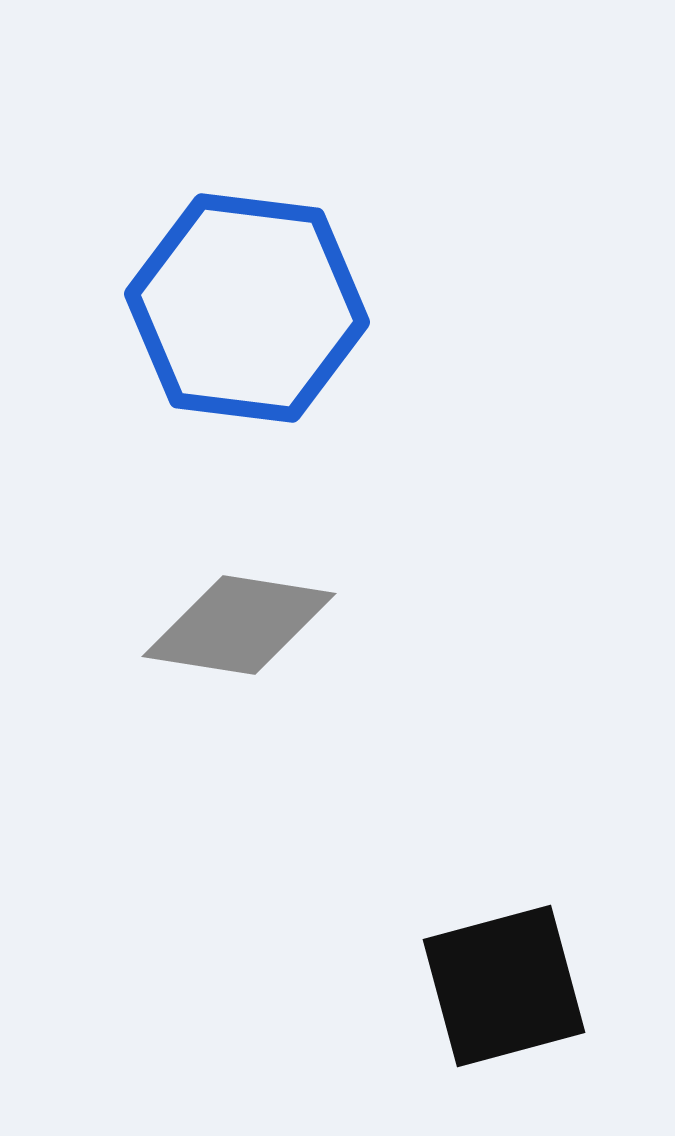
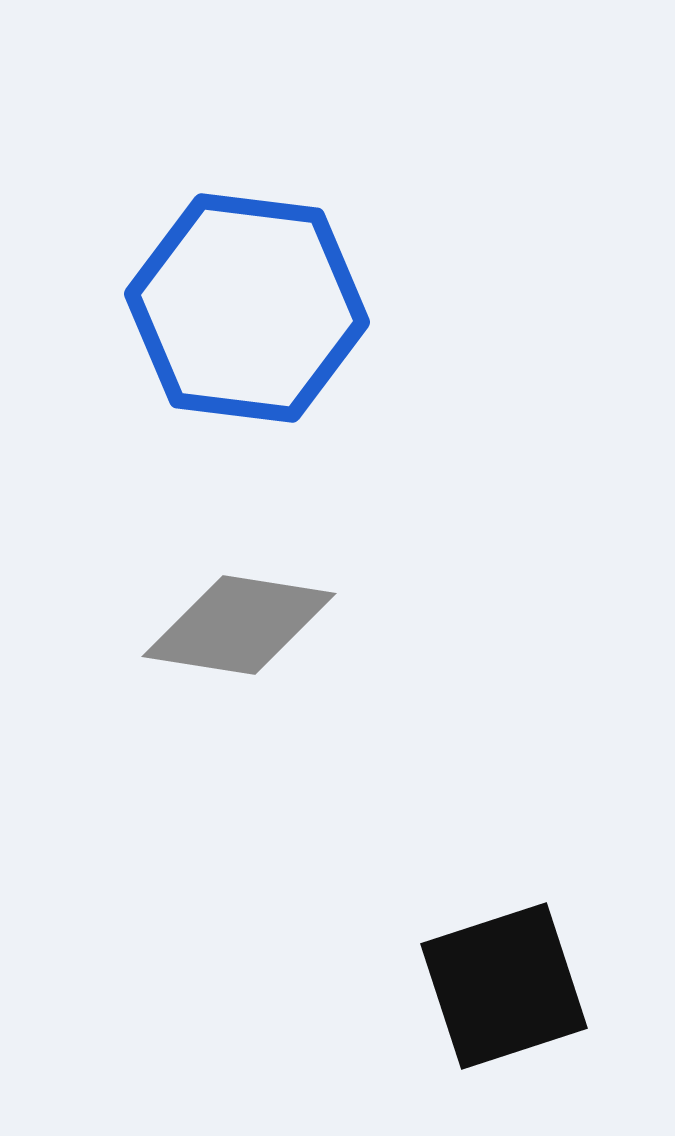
black square: rotated 3 degrees counterclockwise
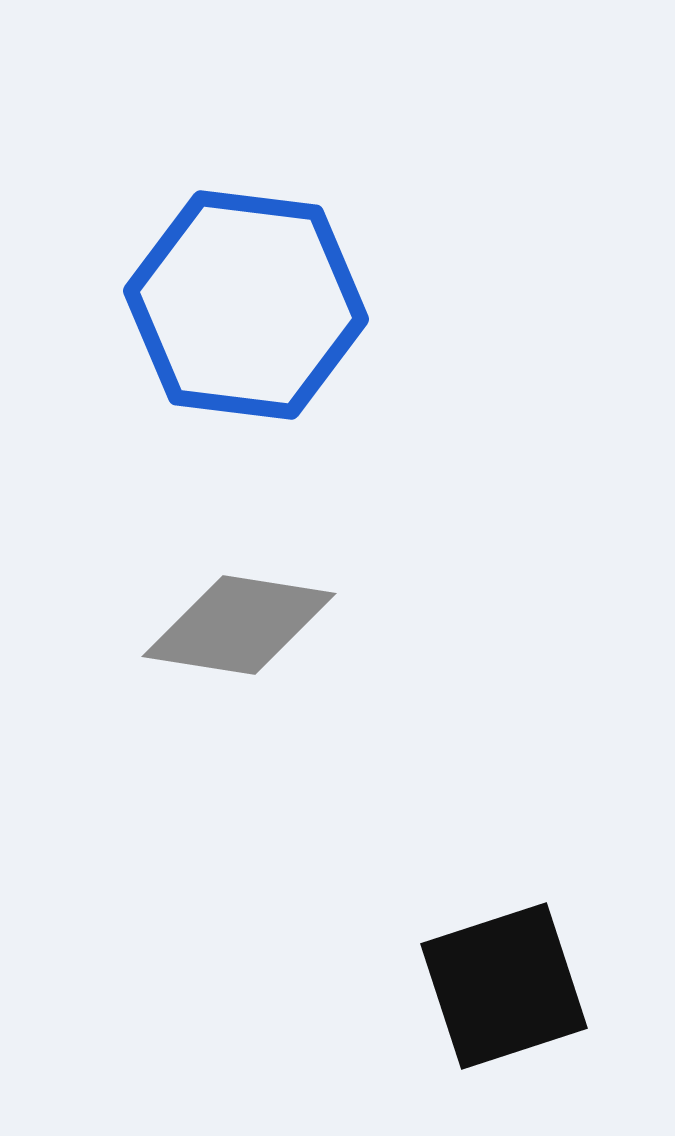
blue hexagon: moved 1 px left, 3 px up
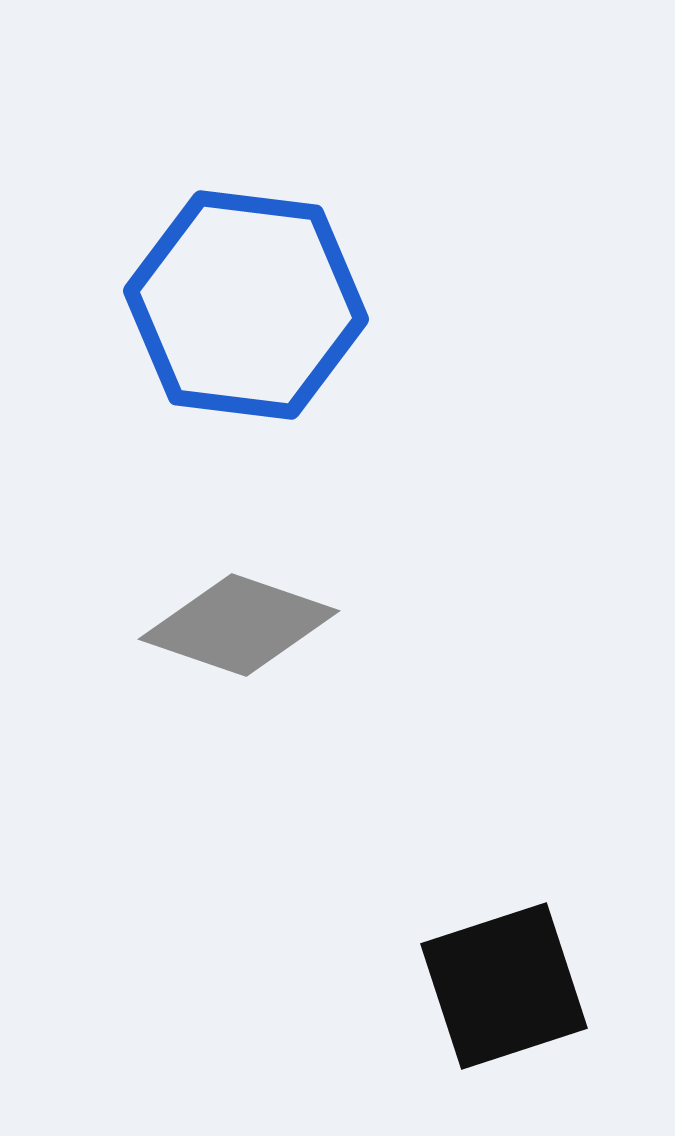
gray diamond: rotated 10 degrees clockwise
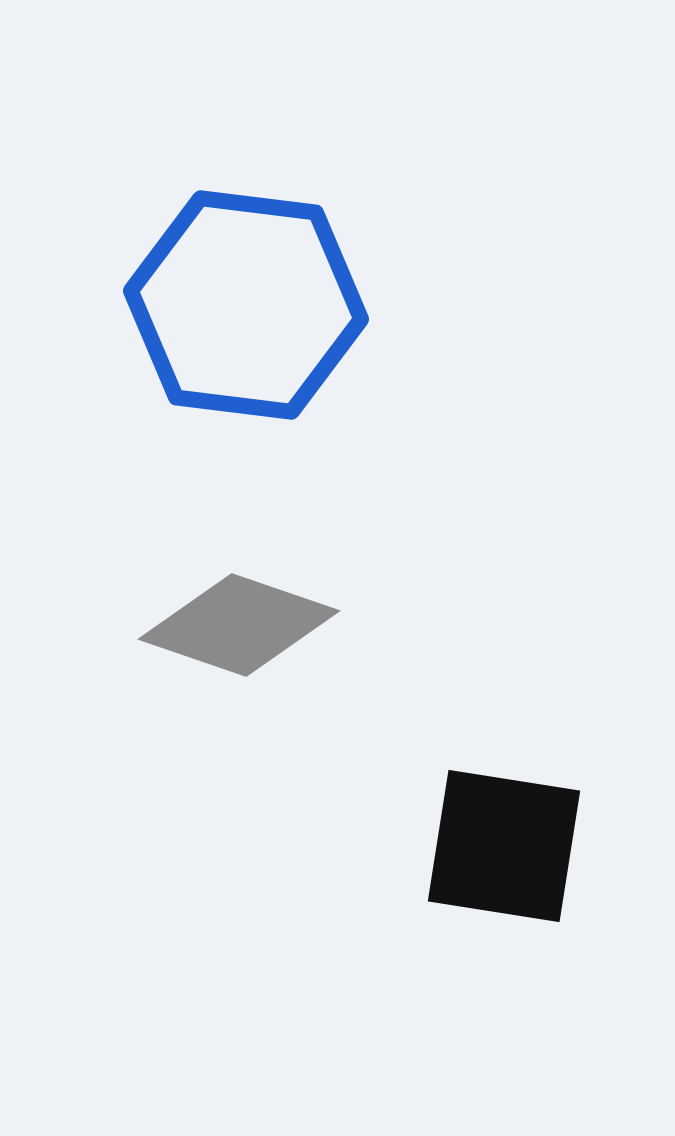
black square: moved 140 px up; rotated 27 degrees clockwise
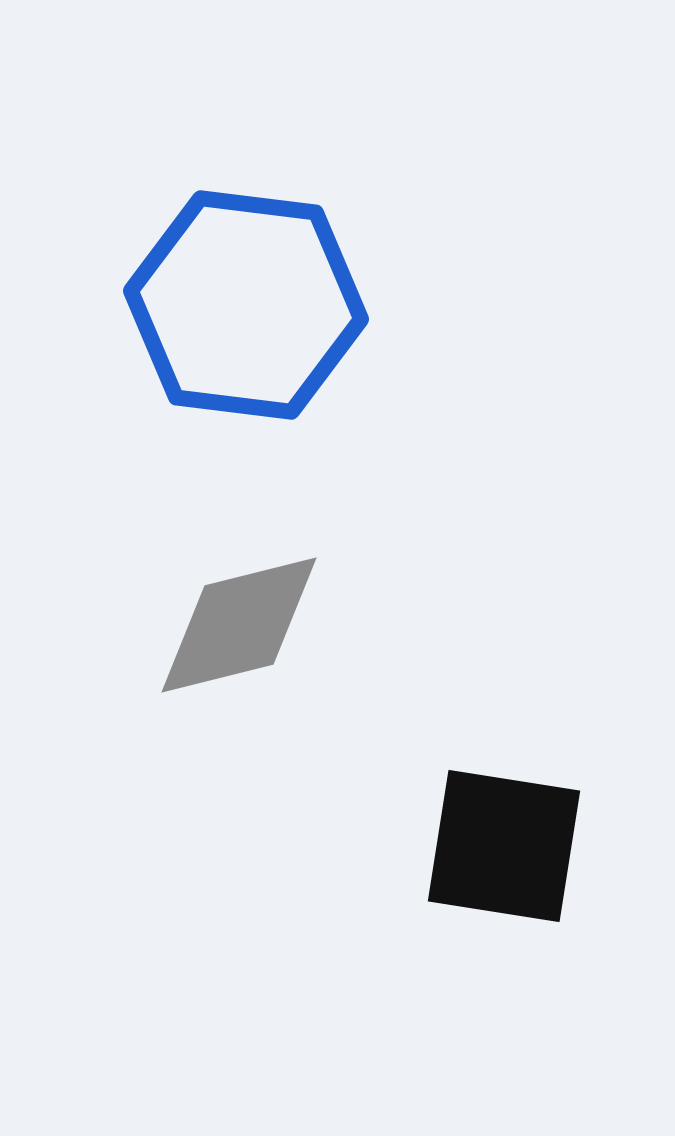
gray diamond: rotated 33 degrees counterclockwise
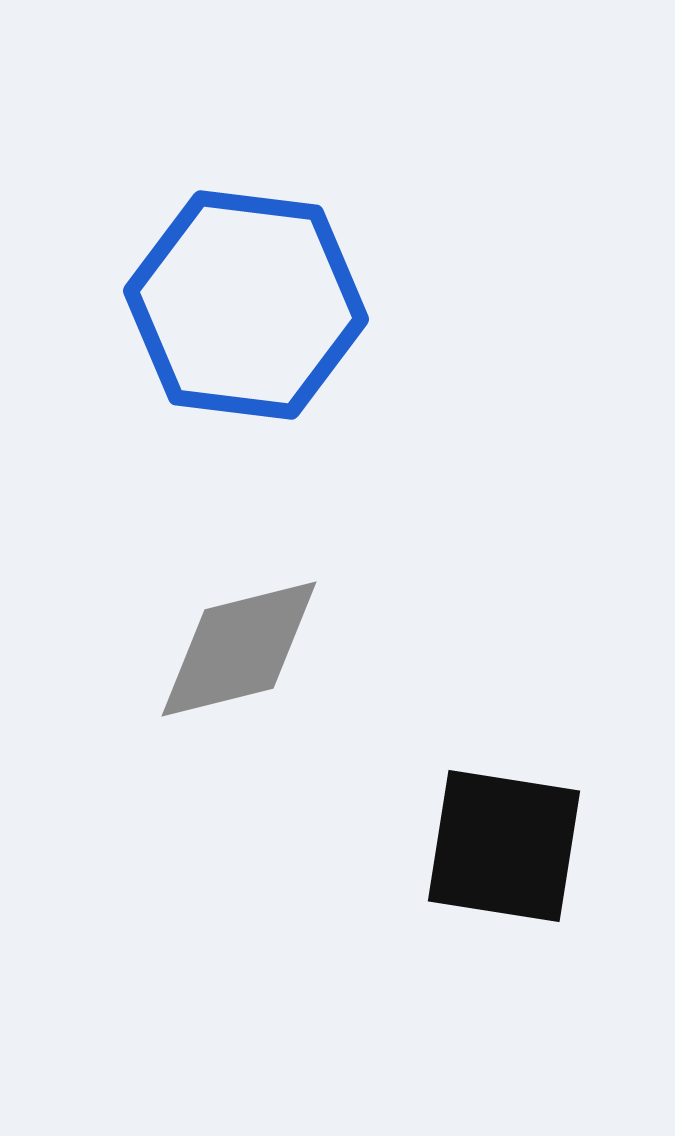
gray diamond: moved 24 px down
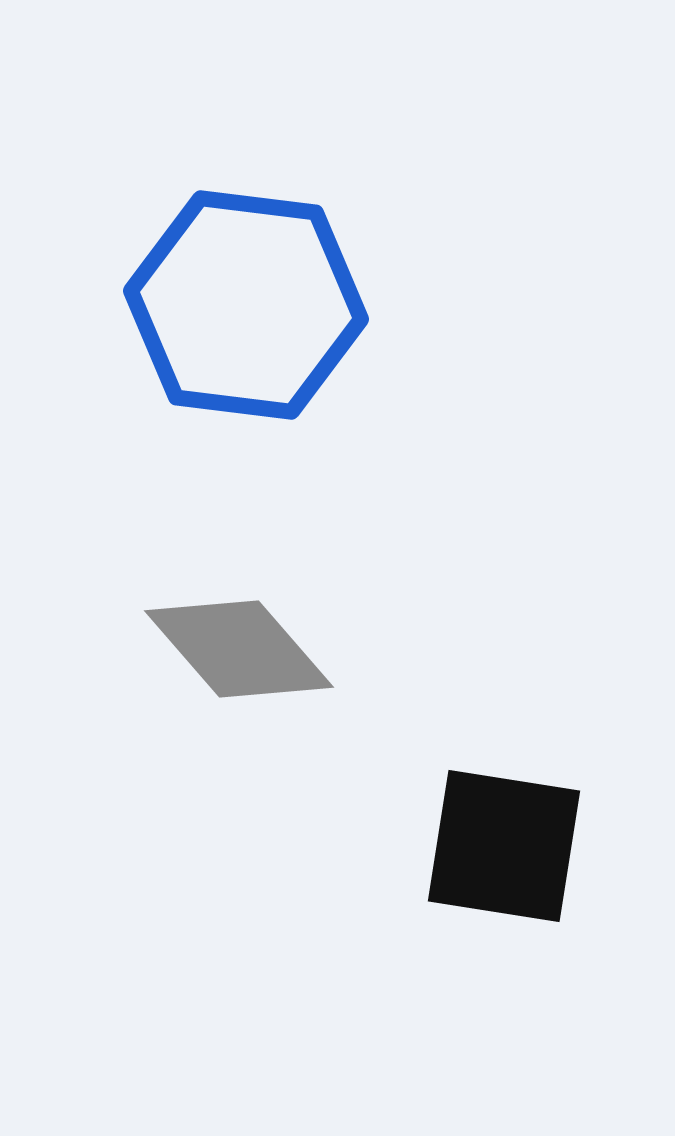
gray diamond: rotated 63 degrees clockwise
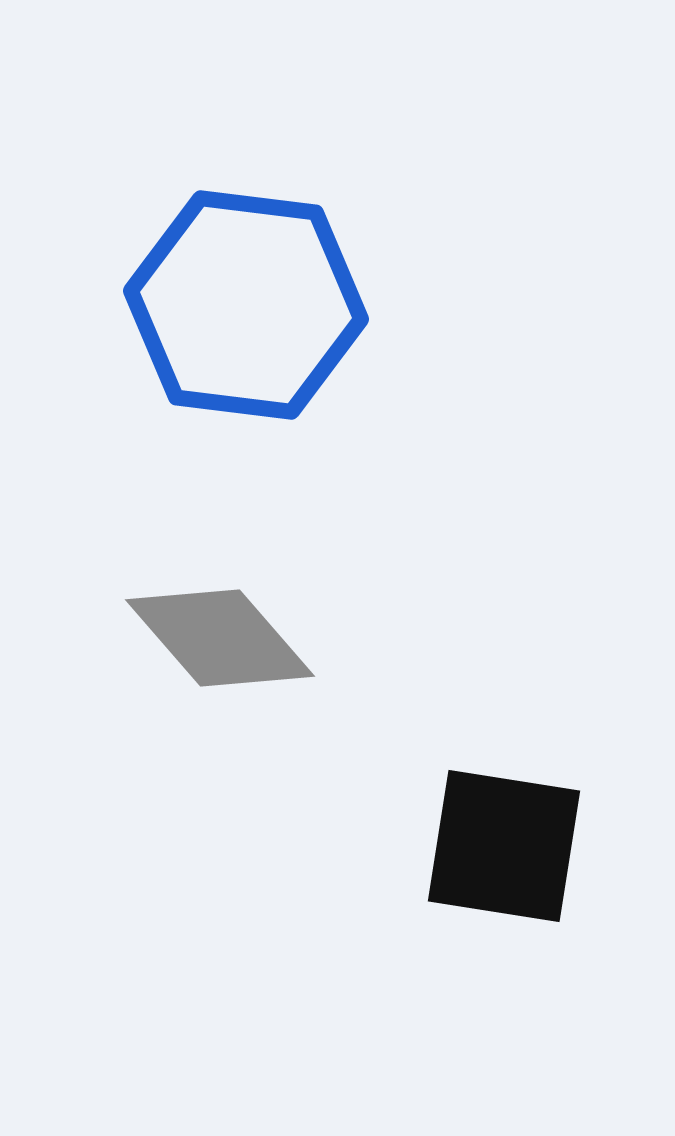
gray diamond: moved 19 px left, 11 px up
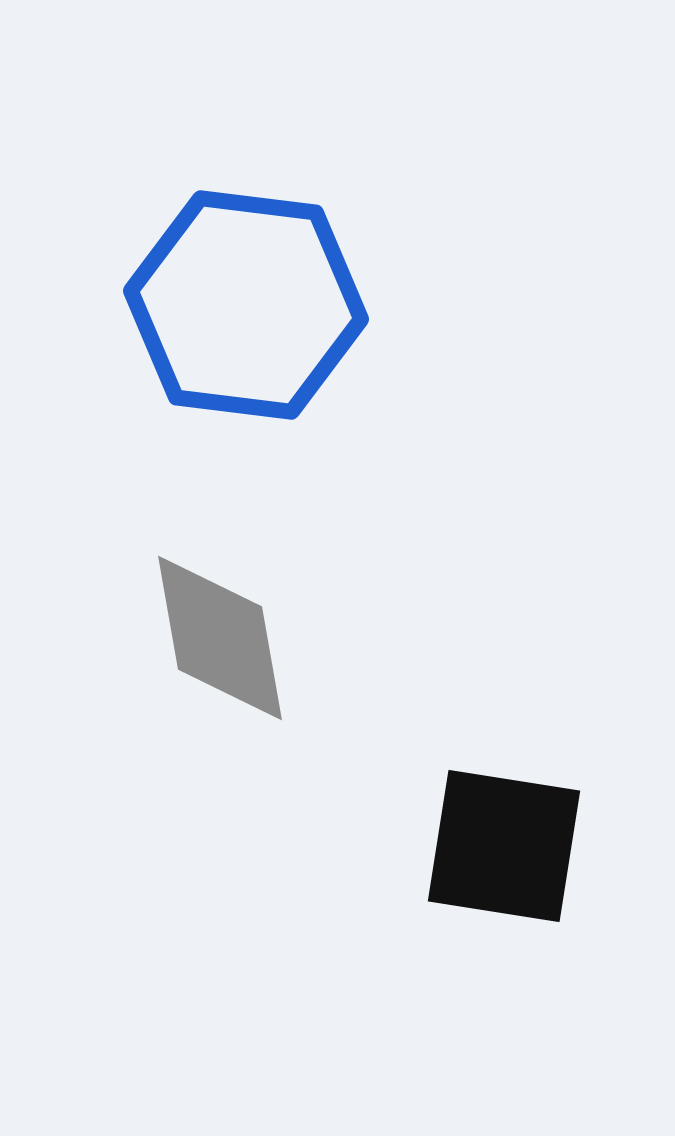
gray diamond: rotated 31 degrees clockwise
